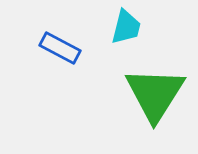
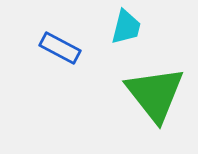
green triangle: rotated 10 degrees counterclockwise
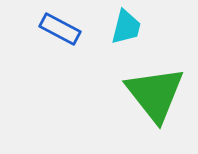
blue rectangle: moved 19 px up
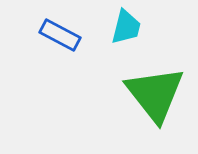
blue rectangle: moved 6 px down
